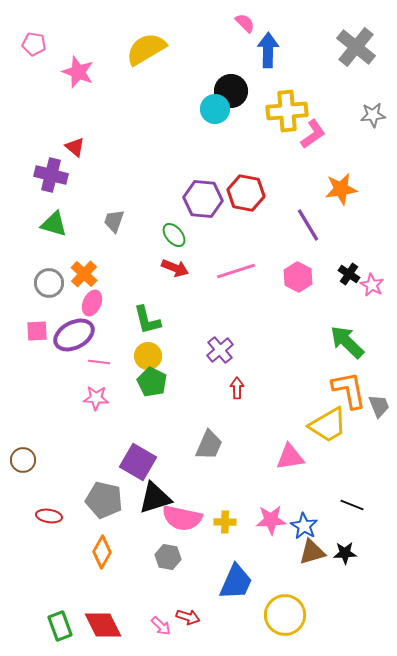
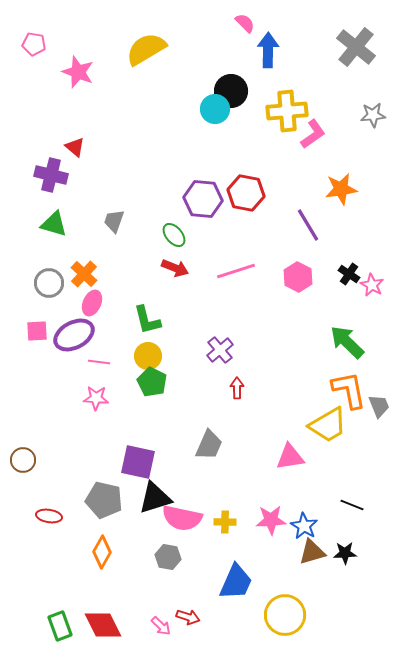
purple square at (138, 462): rotated 18 degrees counterclockwise
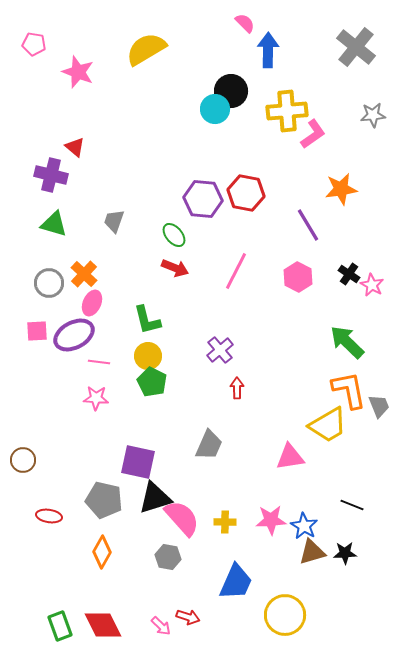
pink line at (236, 271): rotated 45 degrees counterclockwise
pink semicircle at (182, 518): rotated 144 degrees counterclockwise
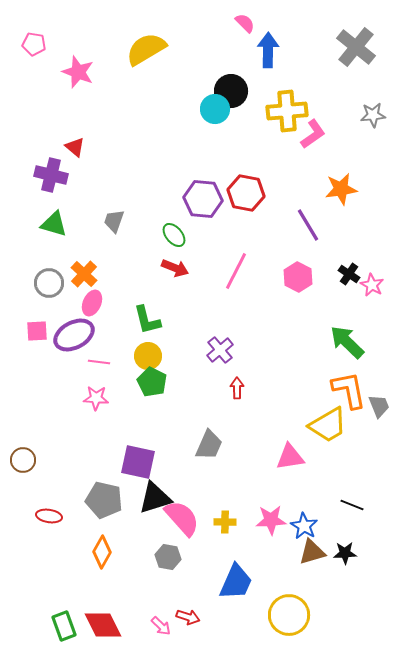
yellow circle at (285, 615): moved 4 px right
green rectangle at (60, 626): moved 4 px right
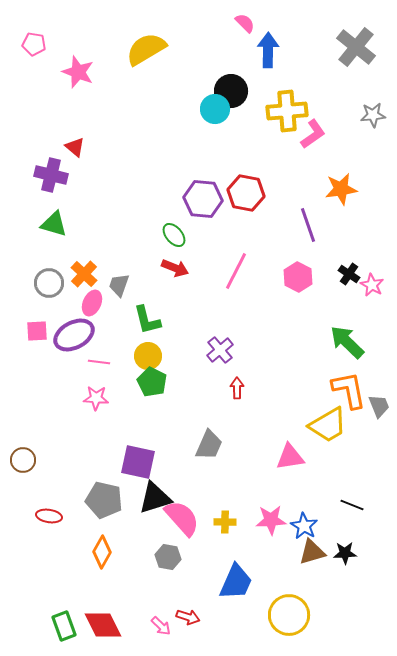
gray trapezoid at (114, 221): moved 5 px right, 64 px down
purple line at (308, 225): rotated 12 degrees clockwise
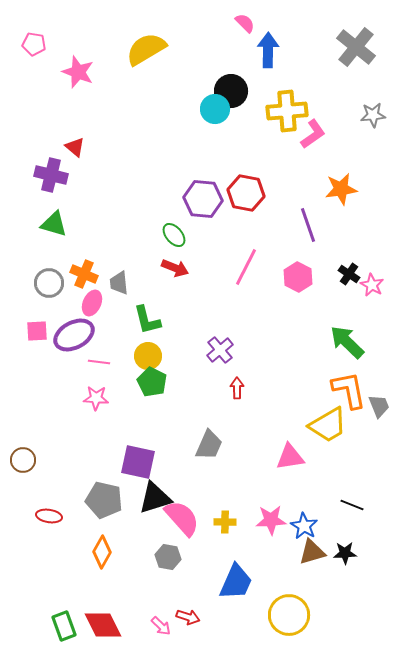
pink line at (236, 271): moved 10 px right, 4 px up
orange cross at (84, 274): rotated 20 degrees counterclockwise
gray trapezoid at (119, 285): moved 2 px up; rotated 25 degrees counterclockwise
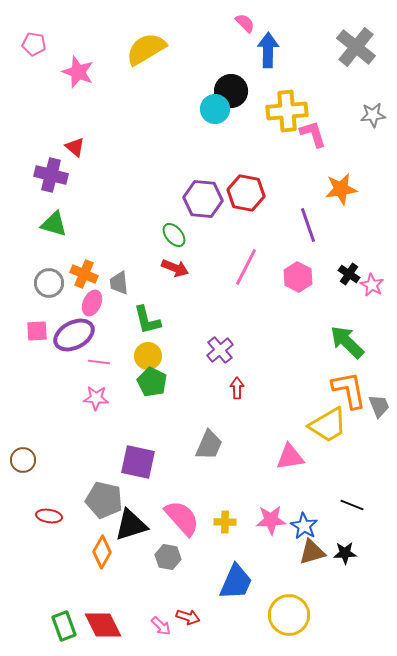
pink L-shape at (313, 134): rotated 72 degrees counterclockwise
black triangle at (155, 498): moved 24 px left, 27 px down
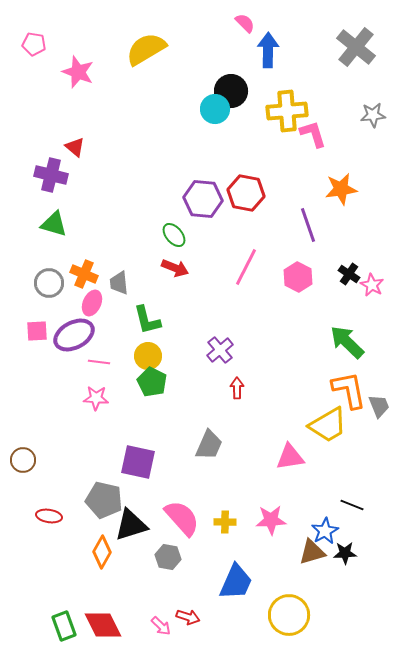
blue star at (304, 526): moved 21 px right, 5 px down; rotated 12 degrees clockwise
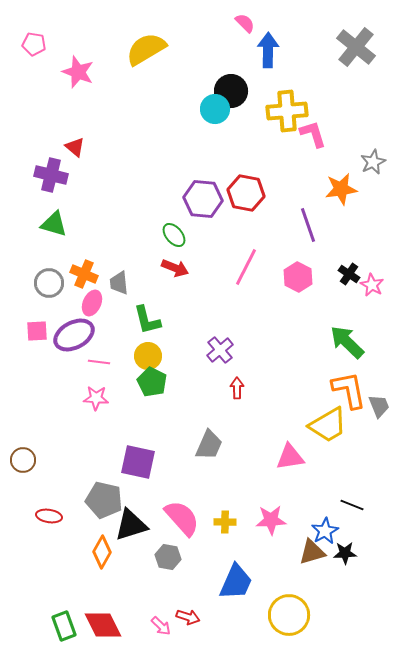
gray star at (373, 115): moved 47 px down; rotated 20 degrees counterclockwise
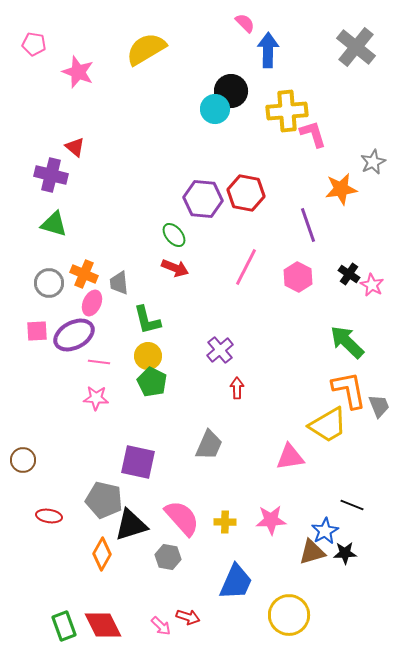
orange diamond at (102, 552): moved 2 px down
